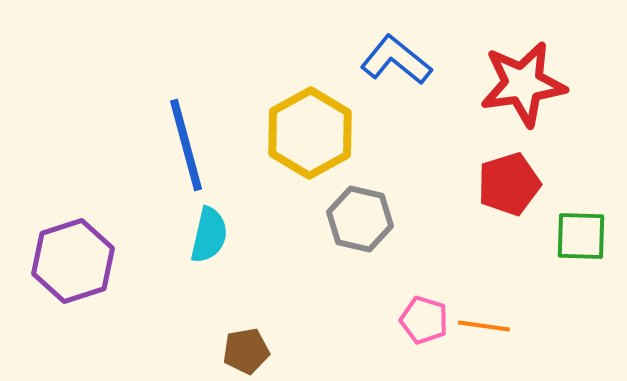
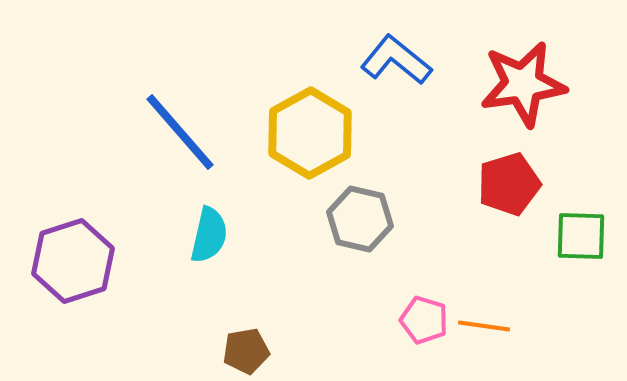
blue line: moved 6 px left, 13 px up; rotated 26 degrees counterclockwise
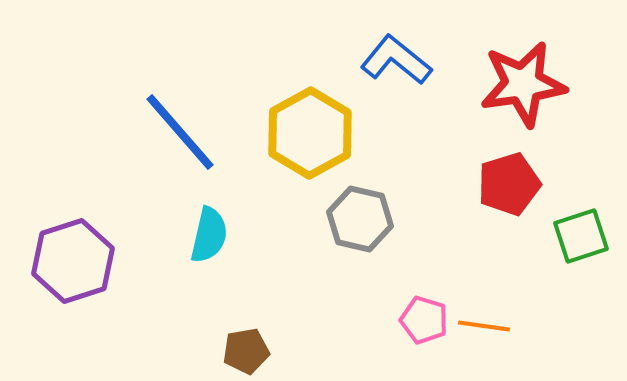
green square: rotated 20 degrees counterclockwise
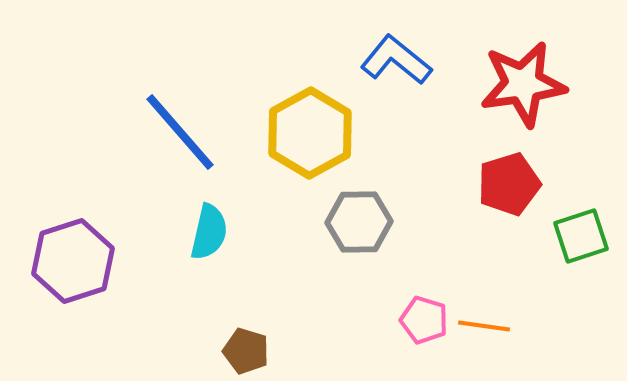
gray hexagon: moved 1 px left, 3 px down; rotated 14 degrees counterclockwise
cyan semicircle: moved 3 px up
brown pentagon: rotated 27 degrees clockwise
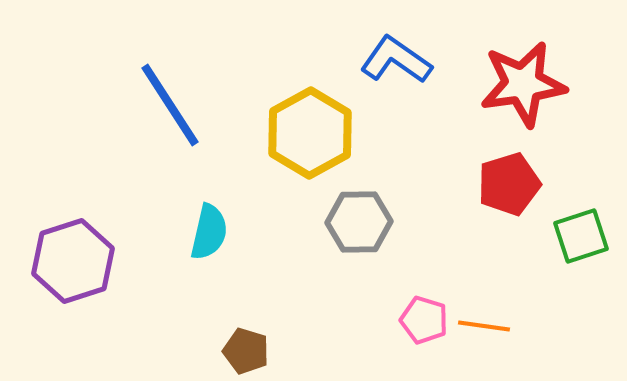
blue L-shape: rotated 4 degrees counterclockwise
blue line: moved 10 px left, 27 px up; rotated 8 degrees clockwise
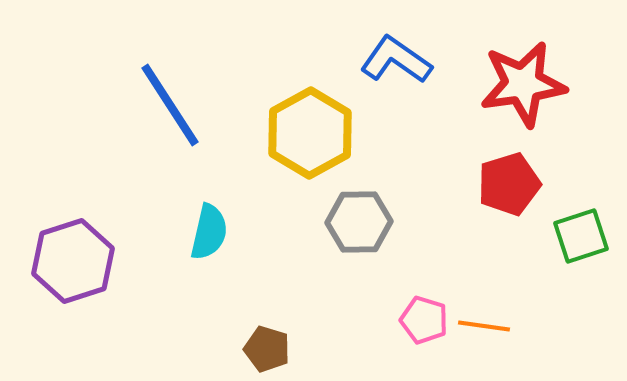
brown pentagon: moved 21 px right, 2 px up
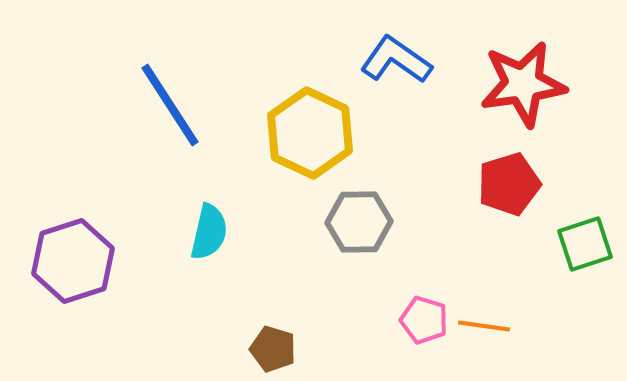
yellow hexagon: rotated 6 degrees counterclockwise
green square: moved 4 px right, 8 px down
brown pentagon: moved 6 px right
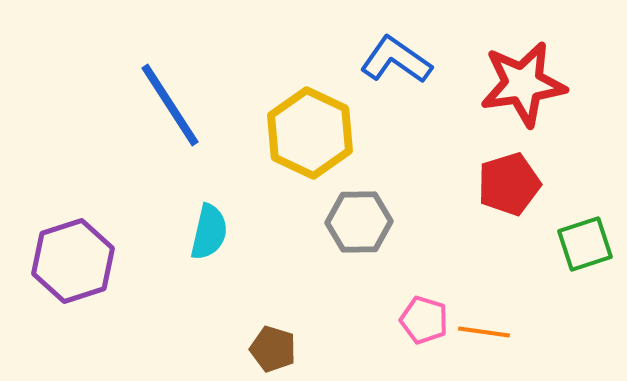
orange line: moved 6 px down
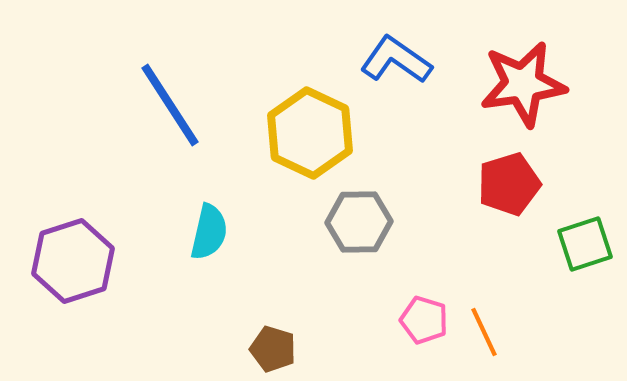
orange line: rotated 57 degrees clockwise
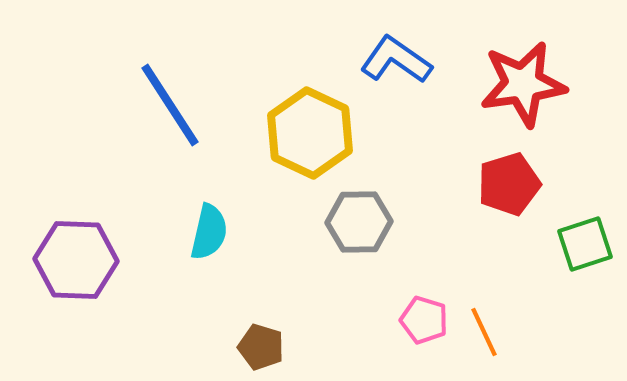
purple hexagon: moved 3 px right, 1 px up; rotated 20 degrees clockwise
brown pentagon: moved 12 px left, 2 px up
